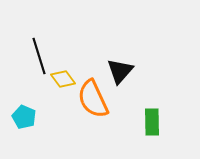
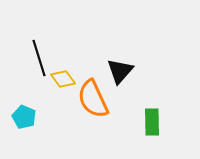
black line: moved 2 px down
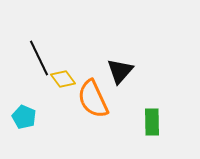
black line: rotated 9 degrees counterclockwise
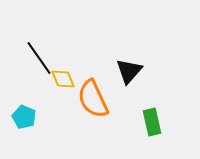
black line: rotated 9 degrees counterclockwise
black triangle: moved 9 px right
yellow diamond: rotated 15 degrees clockwise
green rectangle: rotated 12 degrees counterclockwise
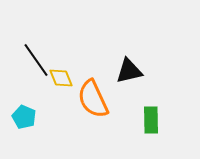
black line: moved 3 px left, 2 px down
black triangle: rotated 36 degrees clockwise
yellow diamond: moved 2 px left, 1 px up
green rectangle: moved 1 px left, 2 px up; rotated 12 degrees clockwise
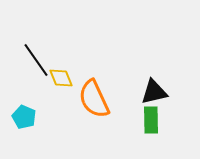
black triangle: moved 25 px right, 21 px down
orange semicircle: moved 1 px right
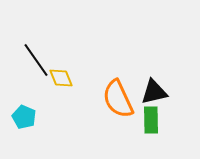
orange semicircle: moved 24 px right
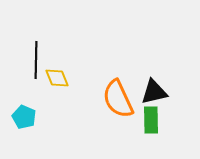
black line: rotated 36 degrees clockwise
yellow diamond: moved 4 px left
